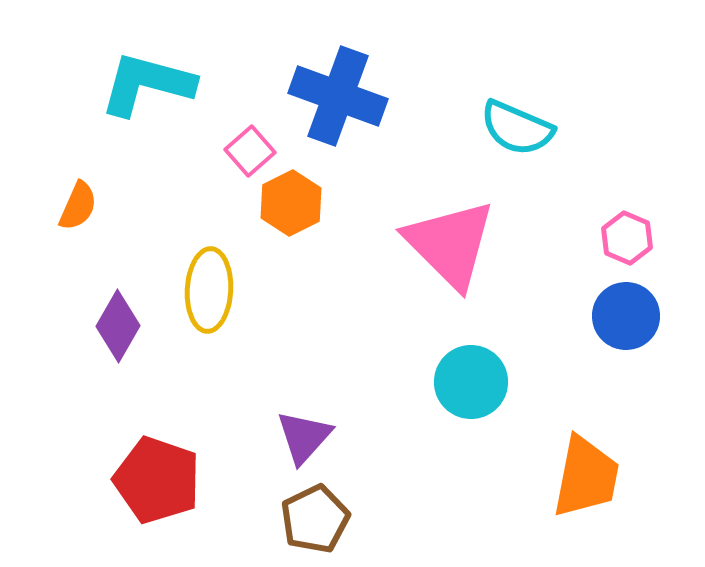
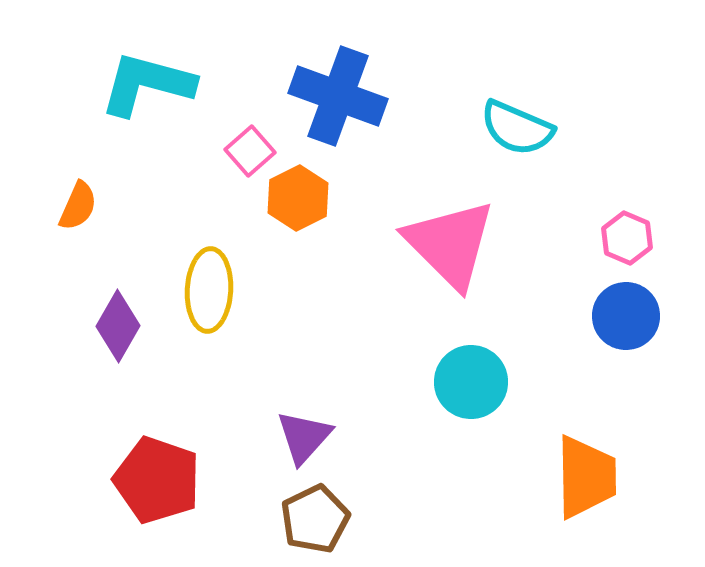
orange hexagon: moved 7 px right, 5 px up
orange trapezoid: rotated 12 degrees counterclockwise
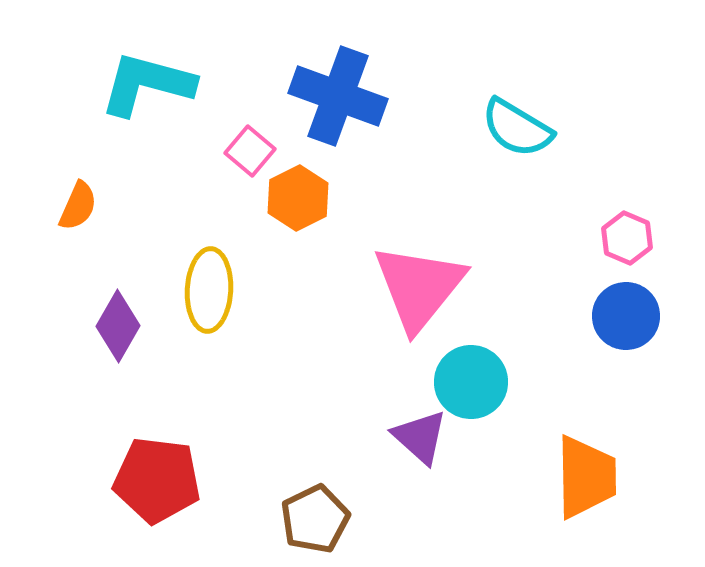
cyan semicircle: rotated 8 degrees clockwise
pink square: rotated 9 degrees counterclockwise
pink triangle: moved 31 px left, 43 px down; rotated 24 degrees clockwise
purple triangle: moved 116 px right; rotated 30 degrees counterclockwise
red pentagon: rotated 12 degrees counterclockwise
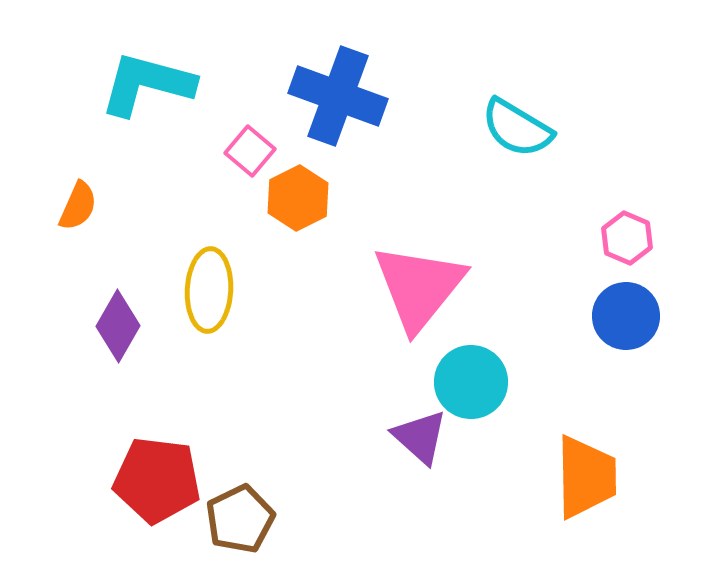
brown pentagon: moved 75 px left
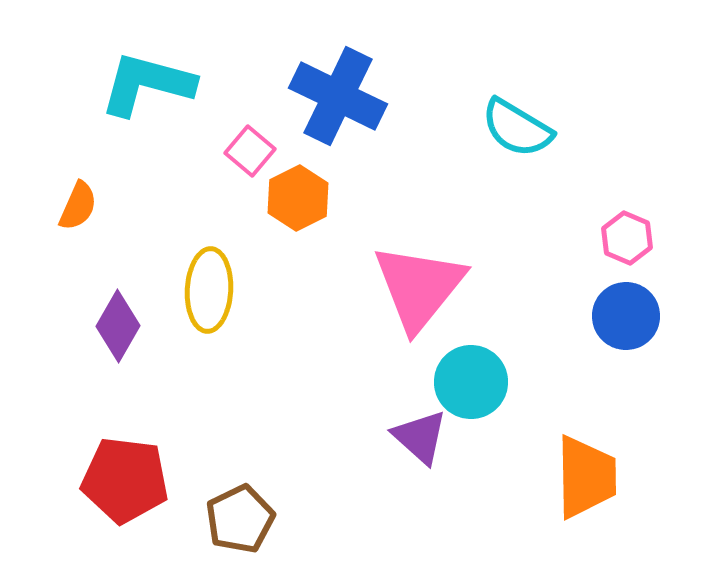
blue cross: rotated 6 degrees clockwise
red pentagon: moved 32 px left
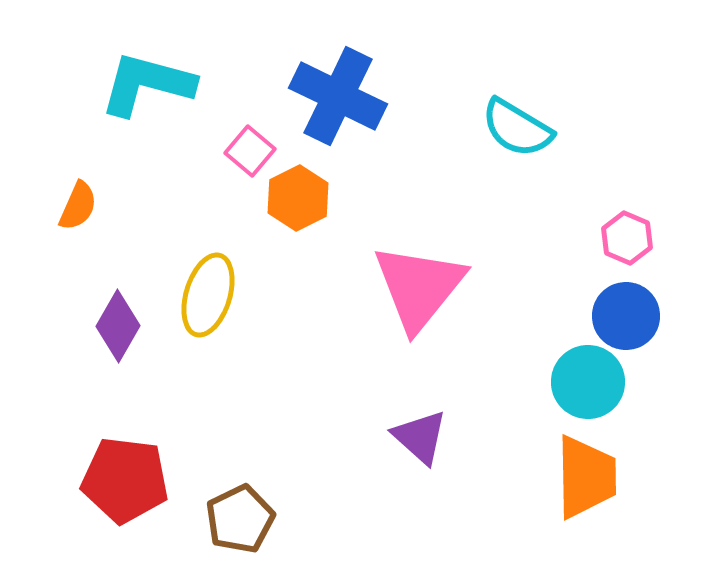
yellow ellipse: moved 1 px left, 5 px down; rotated 14 degrees clockwise
cyan circle: moved 117 px right
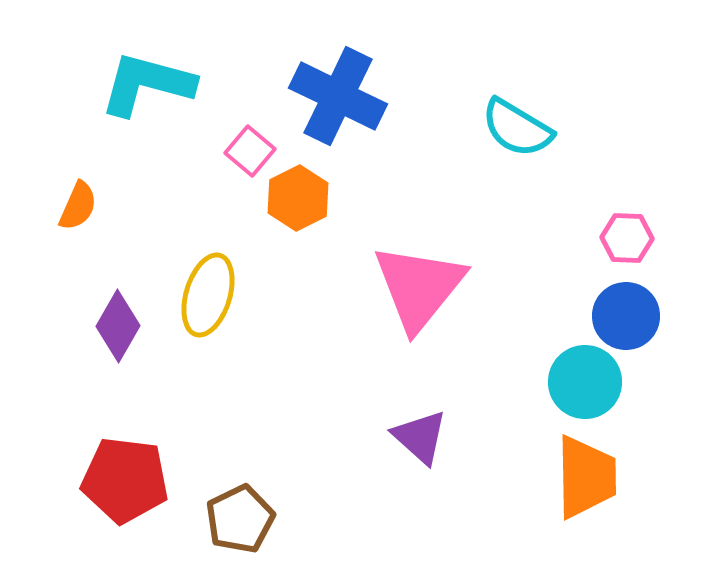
pink hexagon: rotated 21 degrees counterclockwise
cyan circle: moved 3 px left
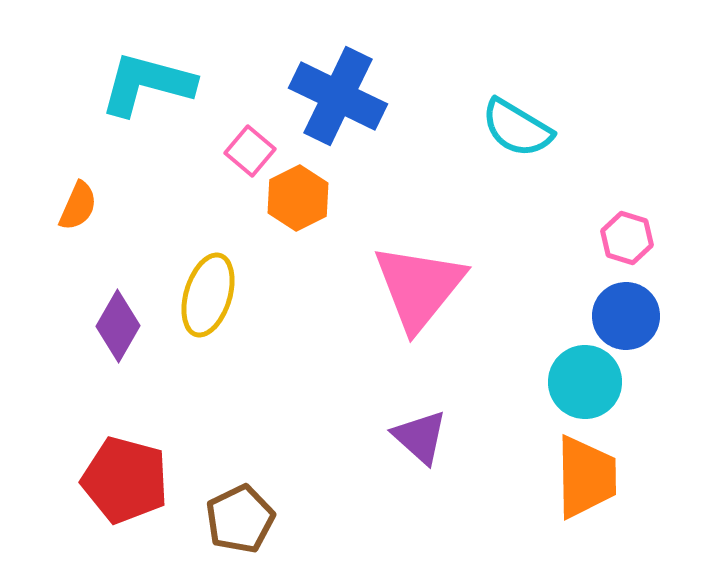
pink hexagon: rotated 15 degrees clockwise
red pentagon: rotated 8 degrees clockwise
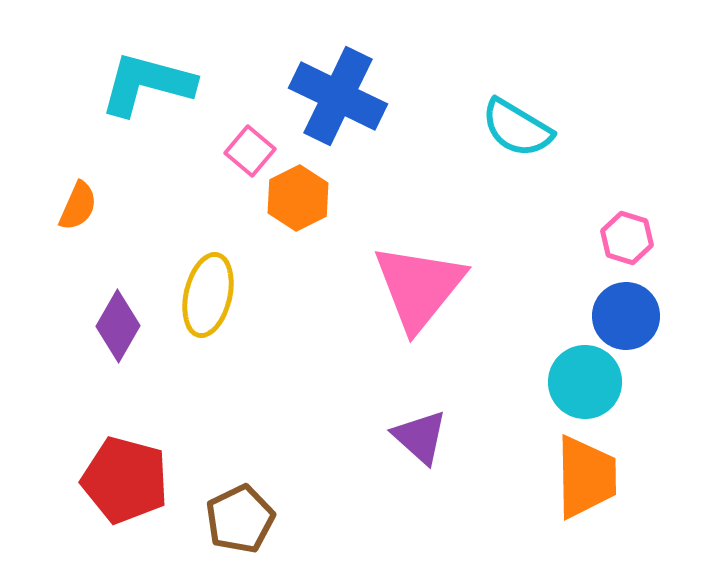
yellow ellipse: rotated 4 degrees counterclockwise
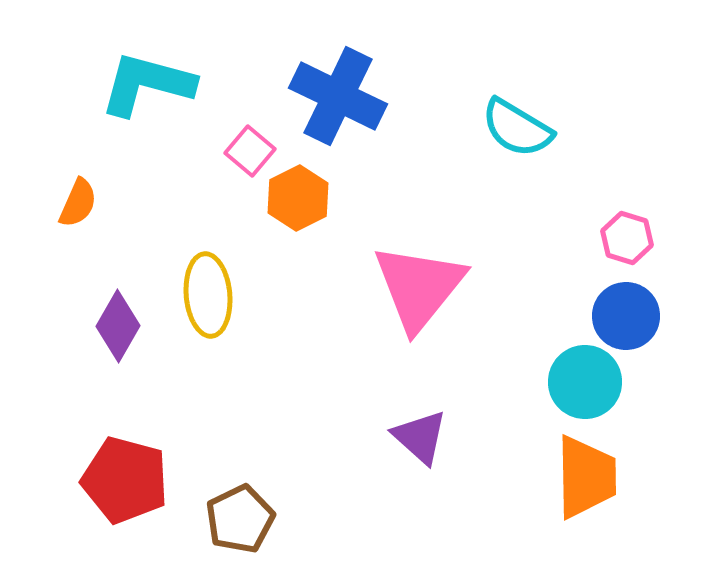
orange semicircle: moved 3 px up
yellow ellipse: rotated 18 degrees counterclockwise
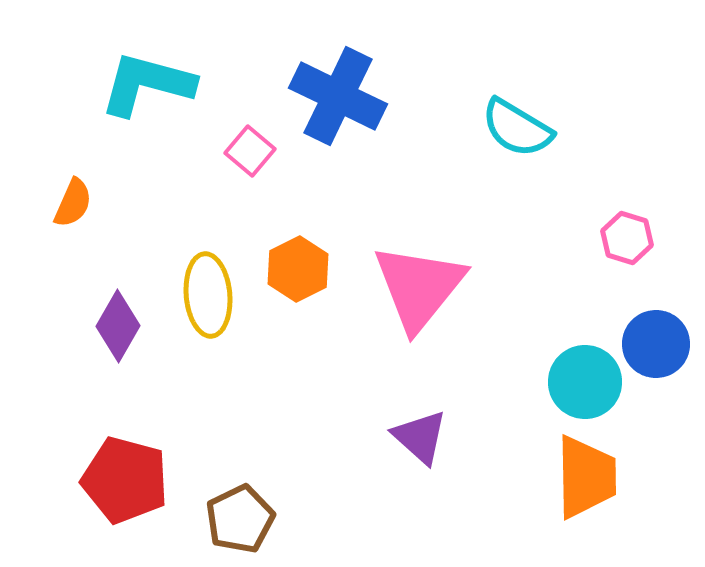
orange hexagon: moved 71 px down
orange semicircle: moved 5 px left
blue circle: moved 30 px right, 28 px down
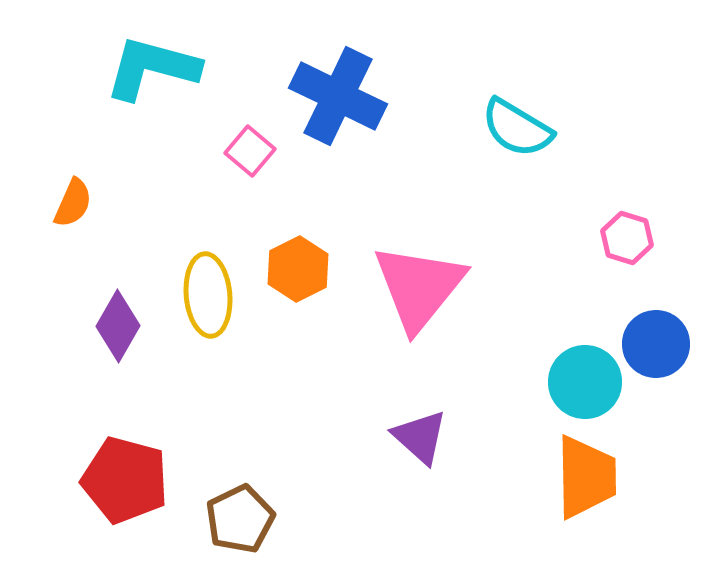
cyan L-shape: moved 5 px right, 16 px up
